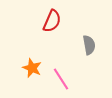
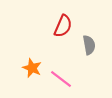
red semicircle: moved 11 px right, 5 px down
pink line: rotated 20 degrees counterclockwise
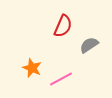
gray semicircle: rotated 114 degrees counterclockwise
pink line: rotated 65 degrees counterclockwise
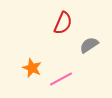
red semicircle: moved 3 px up
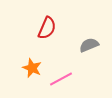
red semicircle: moved 16 px left, 5 px down
gray semicircle: rotated 12 degrees clockwise
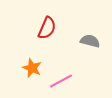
gray semicircle: moved 1 px right, 4 px up; rotated 36 degrees clockwise
pink line: moved 2 px down
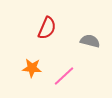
orange star: rotated 18 degrees counterclockwise
pink line: moved 3 px right, 5 px up; rotated 15 degrees counterclockwise
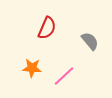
gray semicircle: rotated 36 degrees clockwise
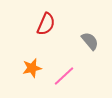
red semicircle: moved 1 px left, 4 px up
orange star: rotated 18 degrees counterclockwise
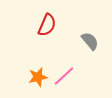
red semicircle: moved 1 px right, 1 px down
orange star: moved 6 px right, 9 px down
